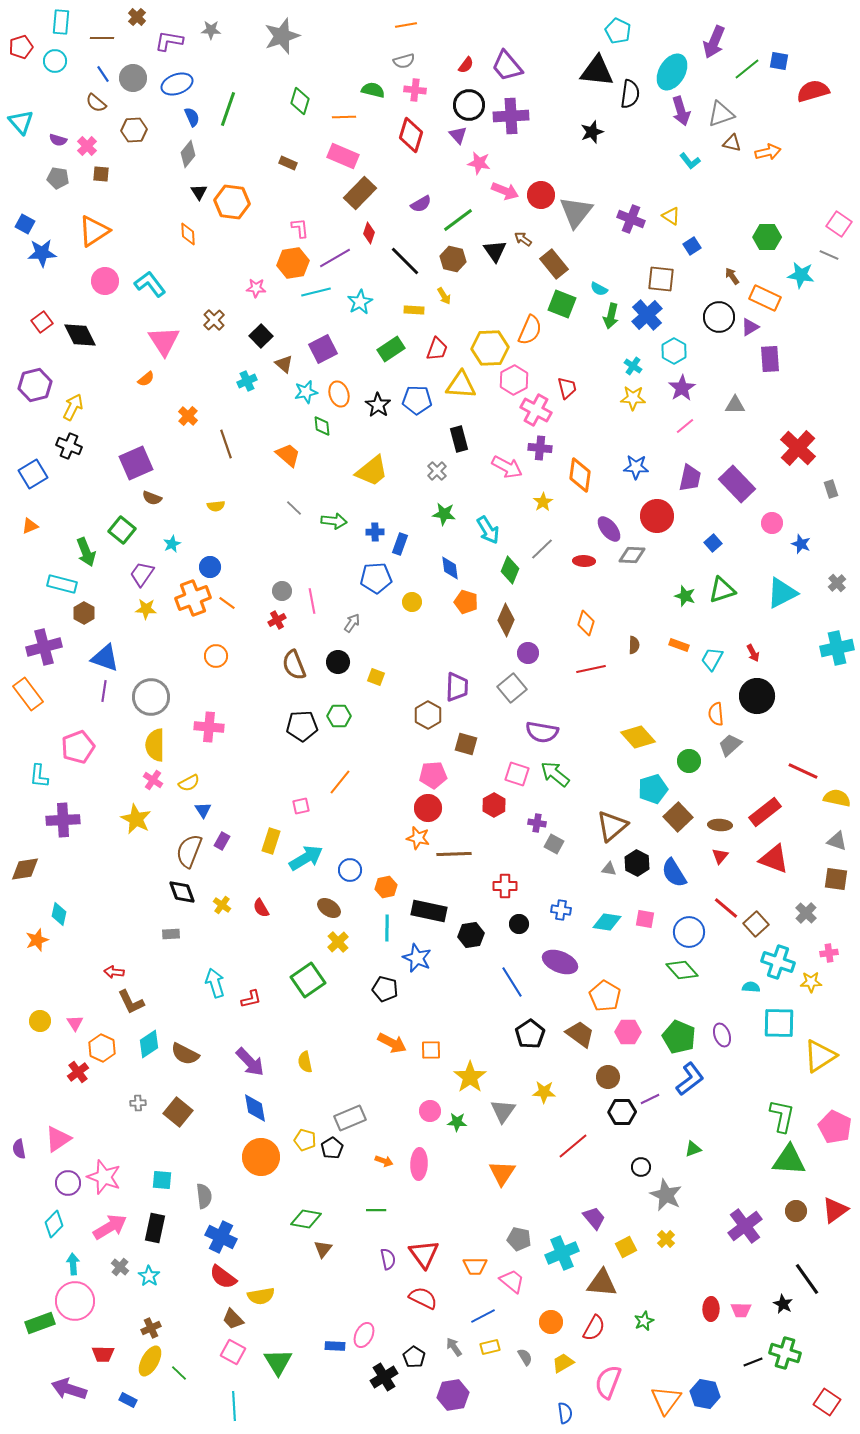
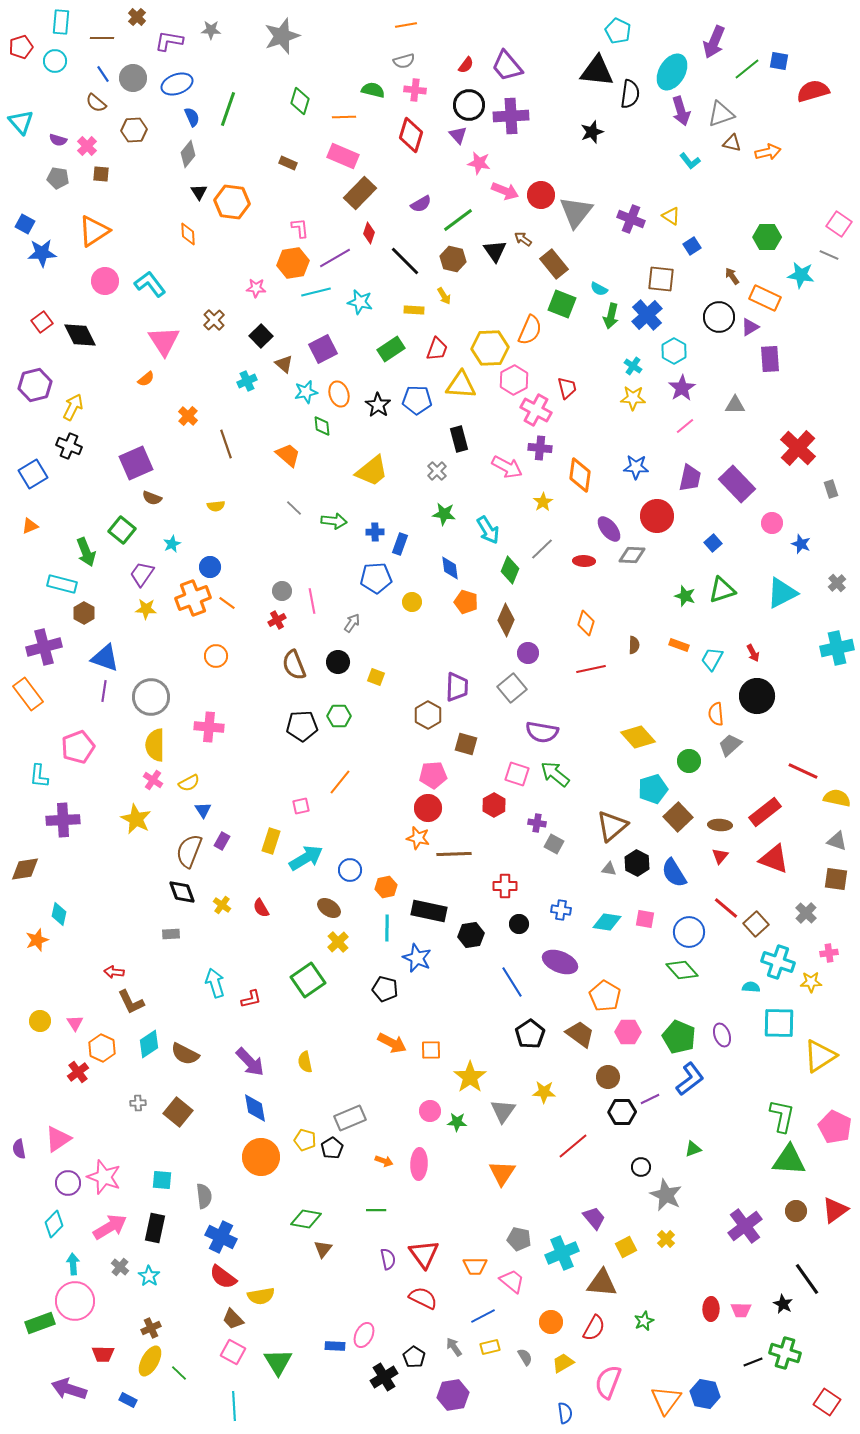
cyan star at (360, 302): rotated 30 degrees counterclockwise
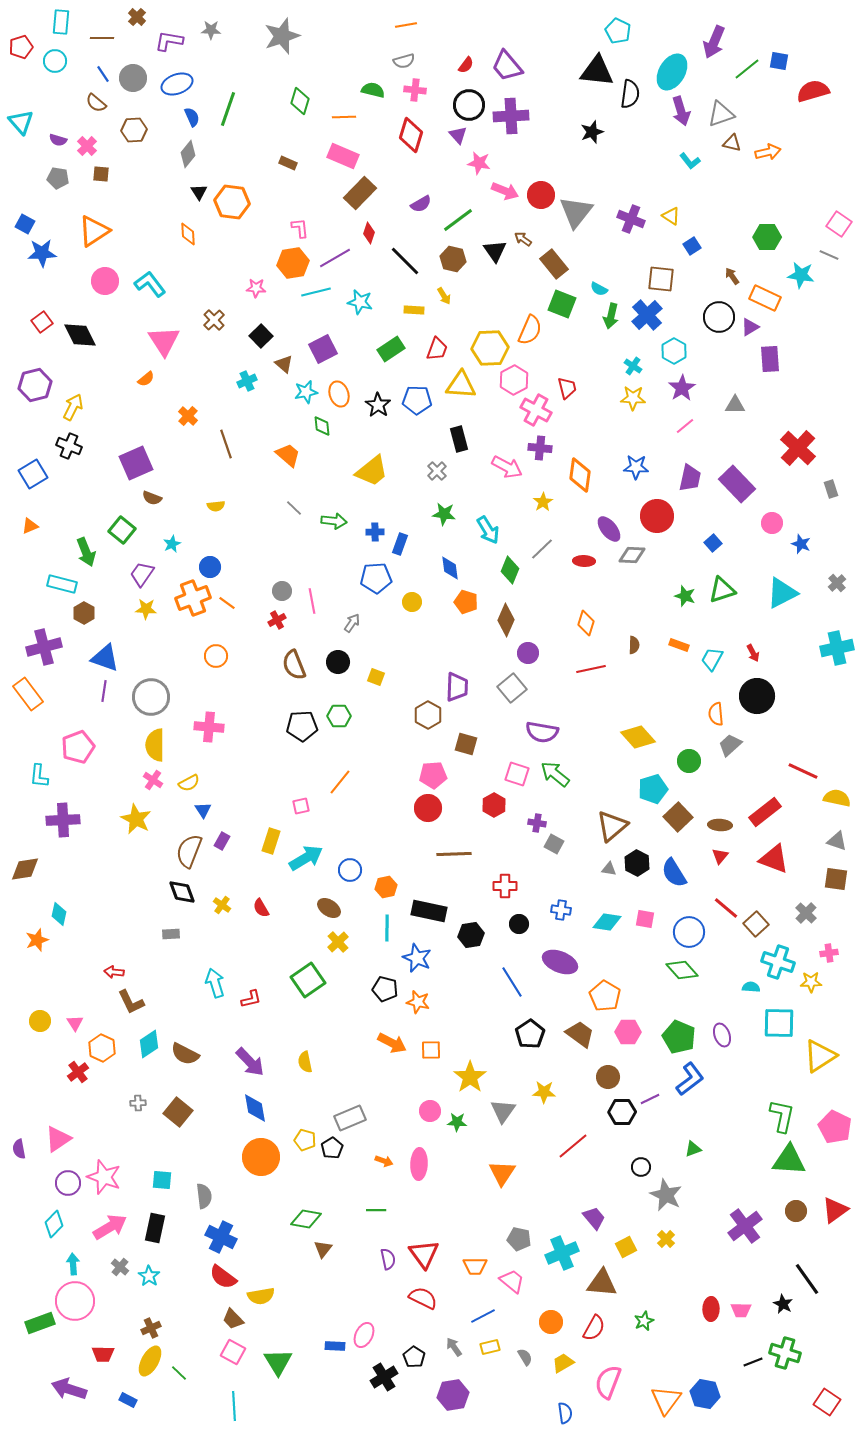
orange star at (418, 838): moved 164 px down
